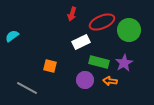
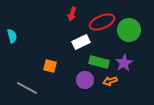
cyan semicircle: rotated 112 degrees clockwise
orange arrow: rotated 24 degrees counterclockwise
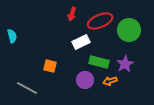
red ellipse: moved 2 px left, 1 px up
purple star: moved 1 px right, 1 px down
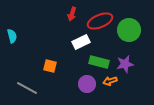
purple star: rotated 18 degrees clockwise
purple circle: moved 2 px right, 4 px down
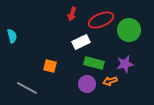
red ellipse: moved 1 px right, 1 px up
green rectangle: moved 5 px left, 1 px down
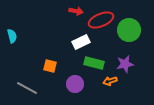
red arrow: moved 4 px right, 3 px up; rotated 96 degrees counterclockwise
purple circle: moved 12 px left
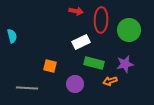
red ellipse: rotated 65 degrees counterclockwise
gray line: rotated 25 degrees counterclockwise
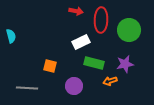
cyan semicircle: moved 1 px left
purple circle: moved 1 px left, 2 px down
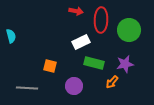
orange arrow: moved 2 px right, 1 px down; rotated 32 degrees counterclockwise
